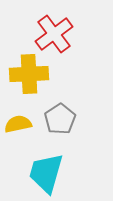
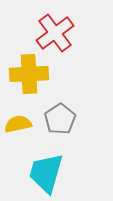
red cross: moved 1 px right, 1 px up
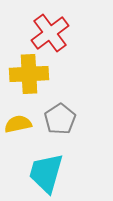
red cross: moved 5 px left
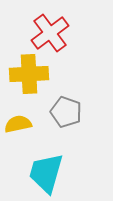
gray pentagon: moved 6 px right, 7 px up; rotated 20 degrees counterclockwise
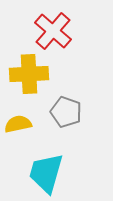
red cross: moved 3 px right, 2 px up; rotated 12 degrees counterclockwise
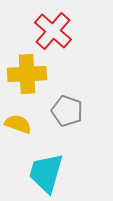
yellow cross: moved 2 px left
gray pentagon: moved 1 px right, 1 px up
yellow semicircle: rotated 32 degrees clockwise
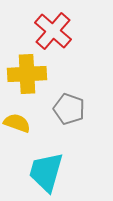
gray pentagon: moved 2 px right, 2 px up
yellow semicircle: moved 1 px left, 1 px up
cyan trapezoid: moved 1 px up
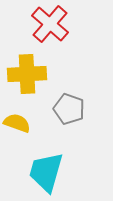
red cross: moved 3 px left, 7 px up
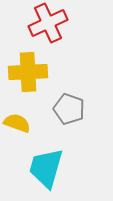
red cross: moved 2 px left, 1 px up; rotated 24 degrees clockwise
yellow cross: moved 1 px right, 2 px up
cyan trapezoid: moved 4 px up
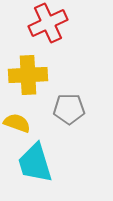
yellow cross: moved 3 px down
gray pentagon: rotated 20 degrees counterclockwise
cyan trapezoid: moved 11 px left, 5 px up; rotated 33 degrees counterclockwise
